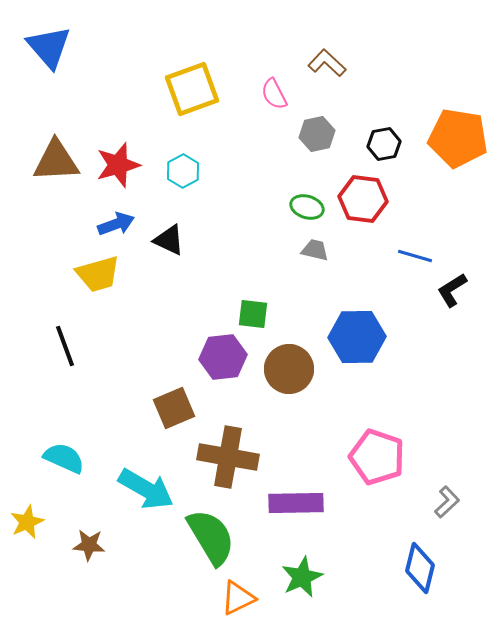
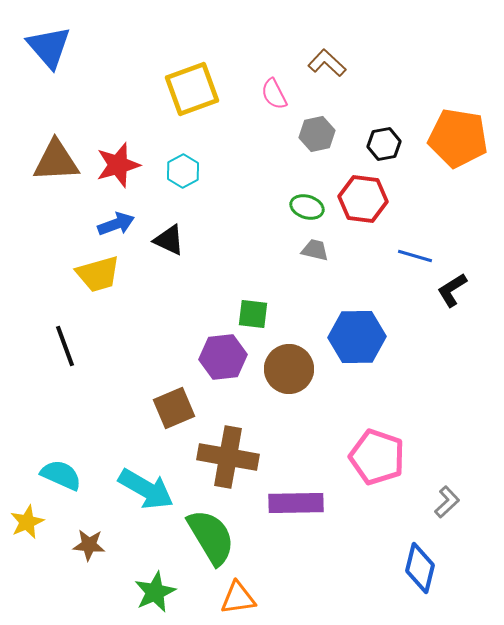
cyan semicircle: moved 3 px left, 17 px down
green star: moved 147 px left, 15 px down
orange triangle: rotated 18 degrees clockwise
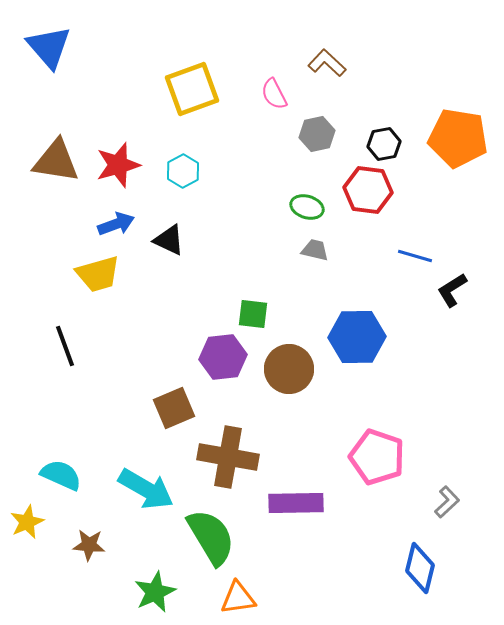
brown triangle: rotated 12 degrees clockwise
red hexagon: moved 5 px right, 9 px up
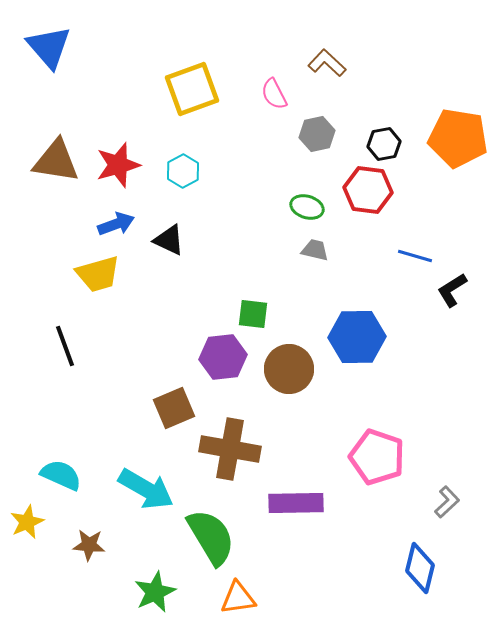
brown cross: moved 2 px right, 8 px up
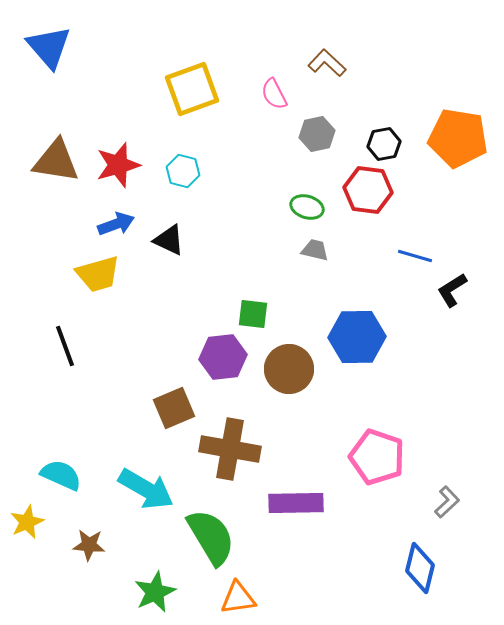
cyan hexagon: rotated 16 degrees counterclockwise
